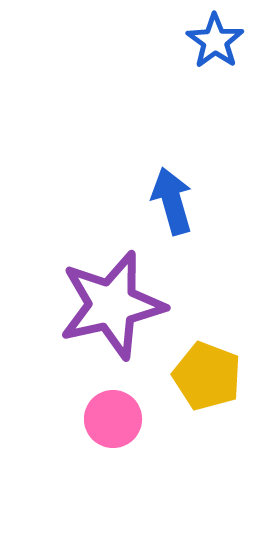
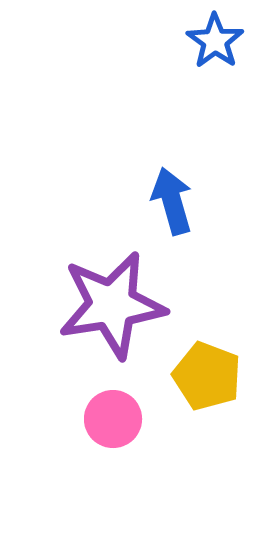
purple star: rotated 4 degrees clockwise
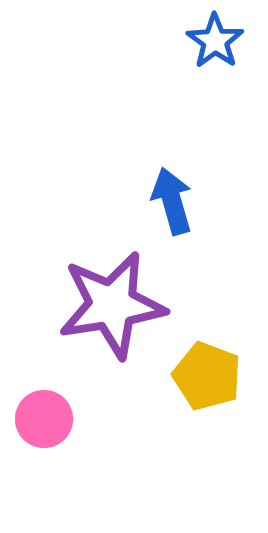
pink circle: moved 69 px left
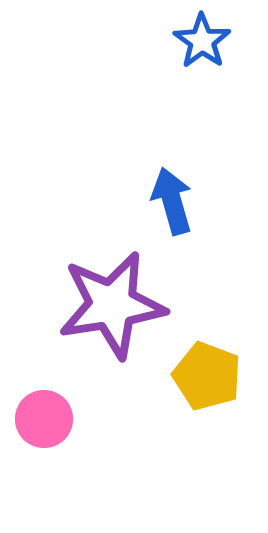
blue star: moved 13 px left
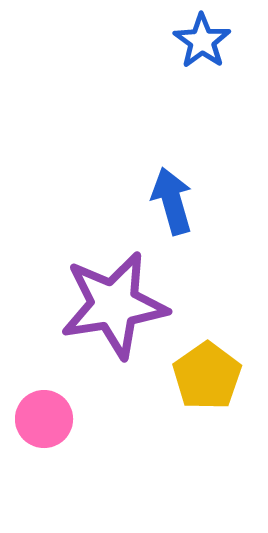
purple star: moved 2 px right
yellow pentagon: rotated 16 degrees clockwise
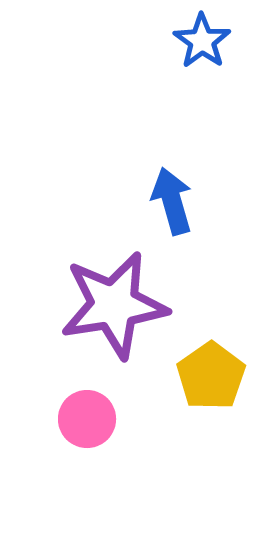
yellow pentagon: moved 4 px right
pink circle: moved 43 px right
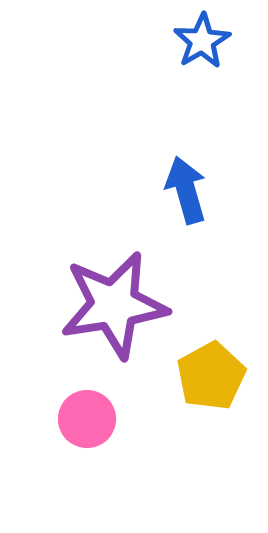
blue star: rotated 6 degrees clockwise
blue arrow: moved 14 px right, 11 px up
yellow pentagon: rotated 6 degrees clockwise
